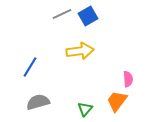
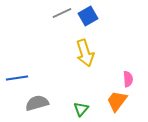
gray line: moved 1 px up
yellow arrow: moved 5 px right, 2 px down; rotated 80 degrees clockwise
blue line: moved 13 px left, 11 px down; rotated 50 degrees clockwise
gray semicircle: moved 1 px left, 1 px down
green triangle: moved 4 px left
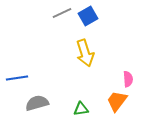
green triangle: rotated 42 degrees clockwise
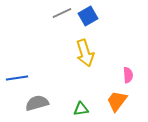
pink semicircle: moved 4 px up
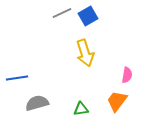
pink semicircle: moved 1 px left; rotated 14 degrees clockwise
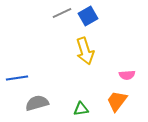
yellow arrow: moved 2 px up
pink semicircle: rotated 77 degrees clockwise
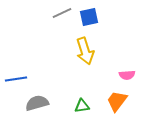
blue square: moved 1 px right, 1 px down; rotated 18 degrees clockwise
blue line: moved 1 px left, 1 px down
green triangle: moved 1 px right, 3 px up
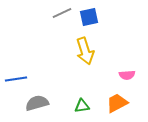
orange trapezoid: moved 2 px down; rotated 25 degrees clockwise
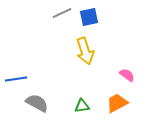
pink semicircle: rotated 140 degrees counterclockwise
gray semicircle: rotated 45 degrees clockwise
